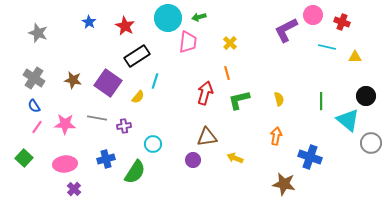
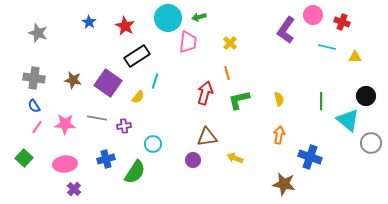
purple L-shape at (286, 30): rotated 28 degrees counterclockwise
gray cross at (34, 78): rotated 25 degrees counterclockwise
orange arrow at (276, 136): moved 3 px right, 1 px up
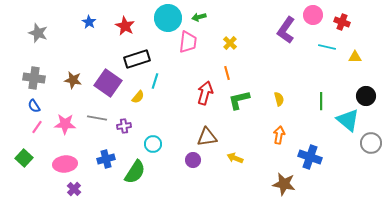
black rectangle at (137, 56): moved 3 px down; rotated 15 degrees clockwise
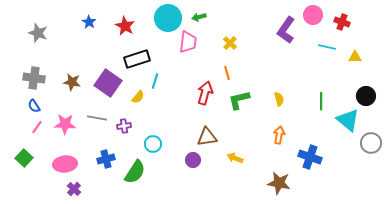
brown star at (73, 80): moved 1 px left, 2 px down
brown star at (284, 184): moved 5 px left, 1 px up
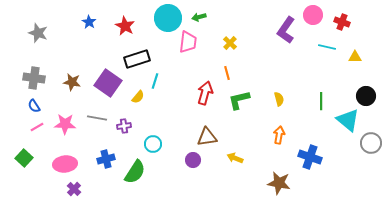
pink line at (37, 127): rotated 24 degrees clockwise
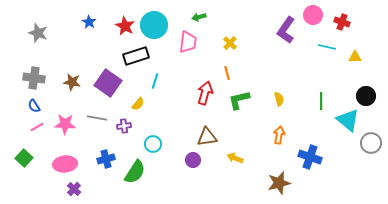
cyan circle at (168, 18): moved 14 px left, 7 px down
black rectangle at (137, 59): moved 1 px left, 3 px up
yellow semicircle at (138, 97): moved 7 px down
brown star at (279, 183): rotated 25 degrees counterclockwise
